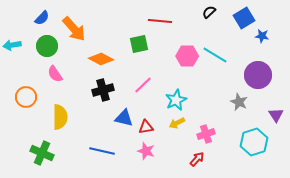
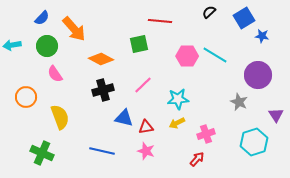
cyan star: moved 2 px right, 1 px up; rotated 20 degrees clockwise
yellow semicircle: rotated 20 degrees counterclockwise
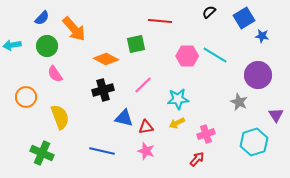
green square: moved 3 px left
orange diamond: moved 5 px right
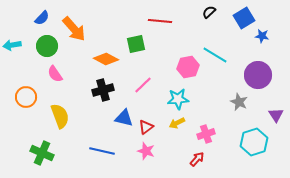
pink hexagon: moved 1 px right, 11 px down; rotated 10 degrees counterclockwise
yellow semicircle: moved 1 px up
red triangle: rotated 28 degrees counterclockwise
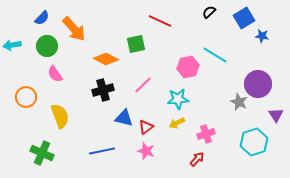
red line: rotated 20 degrees clockwise
purple circle: moved 9 px down
blue line: rotated 25 degrees counterclockwise
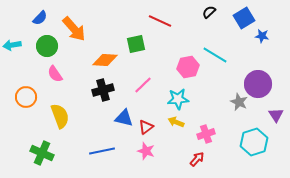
blue semicircle: moved 2 px left
orange diamond: moved 1 px left, 1 px down; rotated 25 degrees counterclockwise
yellow arrow: moved 1 px left, 1 px up; rotated 49 degrees clockwise
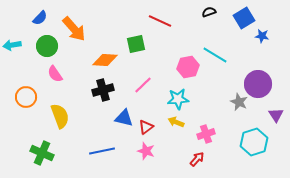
black semicircle: rotated 24 degrees clockwise
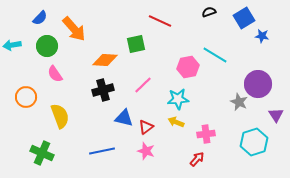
pink cross: rotated 12 degrees clockwise
